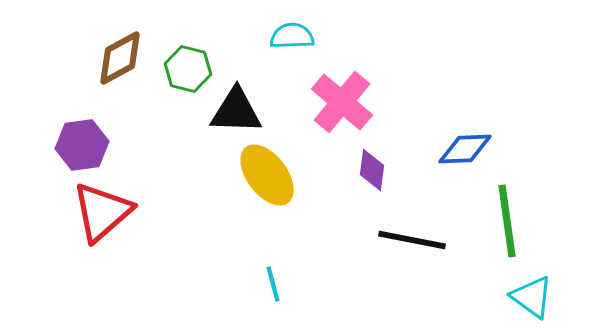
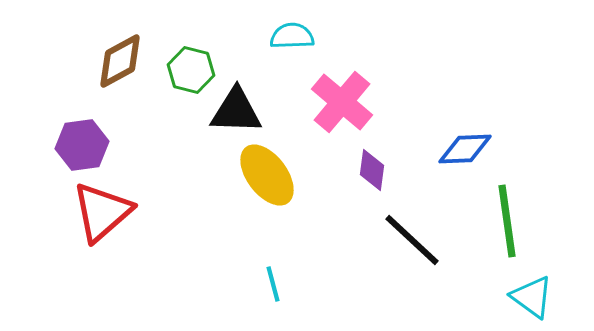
brown diamond: moved 3 px down
green hexagon: moved 3 px right, 1 px down
black line: rotated 32 degrees clockwise
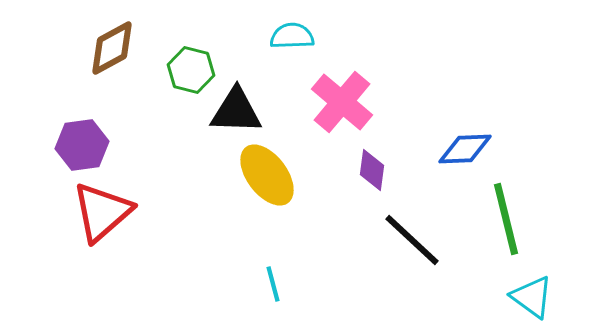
brown diamond: moved 8 px left, 13 px up
green line: moved 1 px left, 2 px up; rotated 6 degrees counterclockwise
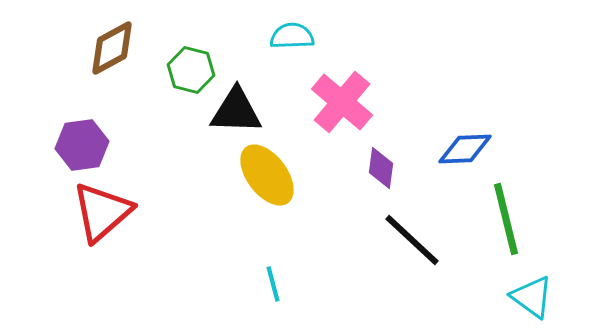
purple diamond: moved 9 px right, 2 px up
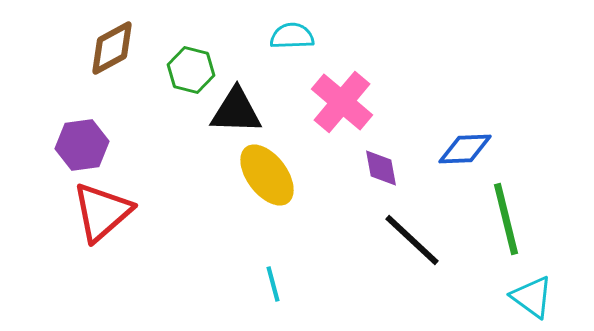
purple diamond: rotated 18 degrees counterclockwise
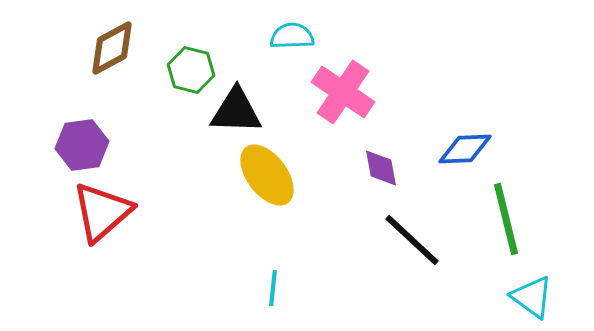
pink cross: moved 1 px right, 10 px up; rotated 6 degrees counterclockwise
cyan line: moved 4 px down; rotated 21 degrees clockwise
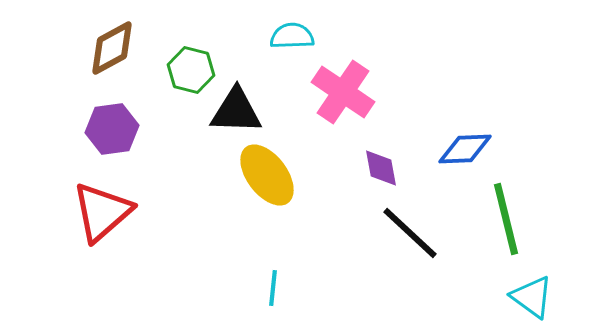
purple hexagon: moved 30 px right, 16 px up
black line: moved 2 px left, 7 px up
